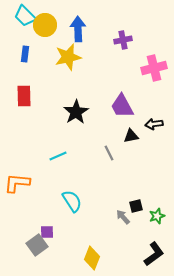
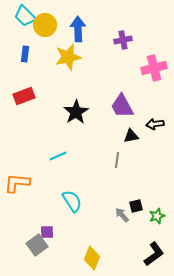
red rectangle: rotated 70 degrees clockwise
black arrow: moved 1 px right
gray line: moved 8 px right, 7 px down; rotated 35 degrees clockwise
gray arrow: moved 1 px left, 2 px up
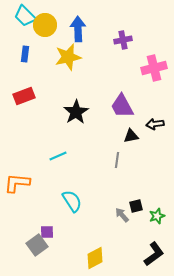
yellow diamond: moved 3 px right; rotated 40 degrees clockwise
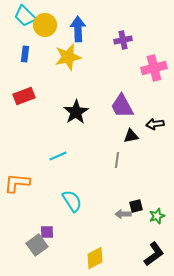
gray arrow: moved 1 px right, 1 px up; rotated 49 degrees counterclockwise
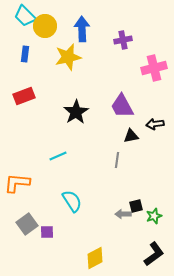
yellow circle: moved 1 px down
blue arrow: moved 4 px right
green star: moved 3 px left
gray square: moved 10 px left, 21 px up
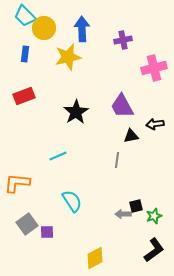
yellow circle: moved 1 px left, 2 px down
black L-shape: moved 4 px up
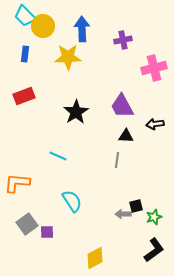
yellow circle: moved 1 px left, 2 px up
yellow star: rotated 12 degrees clockwise
black triangle: moved 5 px left; rotated 14 degrees clockwise
cyan line: rotated 48 degrees clockwise
green star: moved 1 px down
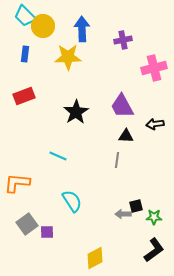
green star: rotated 21 degrees clockwise
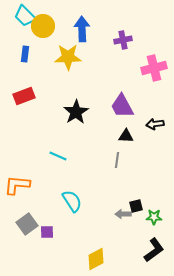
orange L-shape: moved 2 px down
yellow diamond: moved 1 px right, 1 px down
